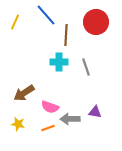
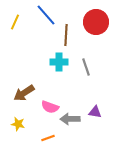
orange line: moved 10 px down
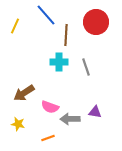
yellow line: moved 4 px down
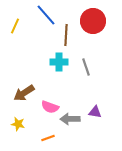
red circle: moved 3 px left, 1 px up
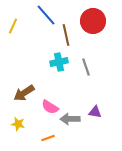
yellow line: moved 2 px left
brown line: rotated 15 degrees counterclockwise
cyan cross: rotated 12 degrees counterclockwise
pink semicircle: rotated 12 degrees clockwise
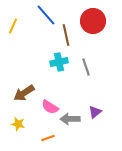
purple triangle: rotated 48 degrees counterclockwise
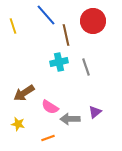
yellow line: rotated 42 degrees counterclockwise
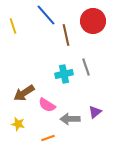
cyan cross: moved 5 px right, 12 px down
pink semicircle: moved 3 px left, 2 px up
